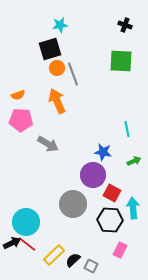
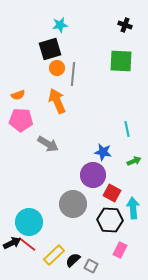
gray line: rotated 25 degrees clockwise
cyan circle: moved 3 px right
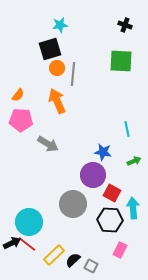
orange semicircle: rotated 32 degrees counterclockwise
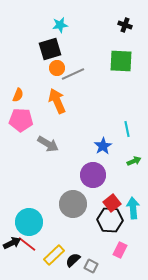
gray line: rotated 60 degrees clockwise
orange semicircle: rotated 16 degrees counterclockwise
blue star: moved 6 px up; rotated 30 degrees clockwise
red square: moved 10 px down; rotated 24 degrees clockwise
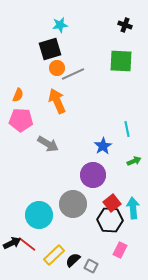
cyan circle: moved 10 px right, 7 px up
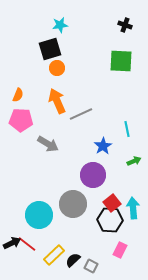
gray line: moved 8 px right, 40 px down
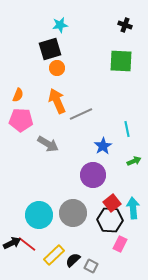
gray circle: moved 9 px down
pink rectangle: moved 6 px up
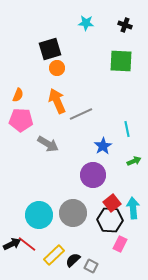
cyan star: moved 26 px right, 2 px up; rotated 14 degrees clockwise
black arrow: moved 1 px down
